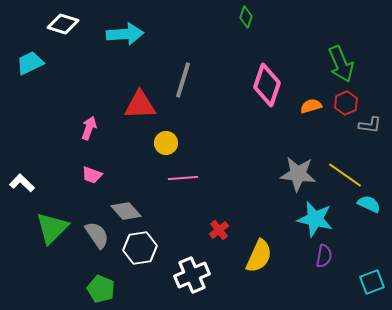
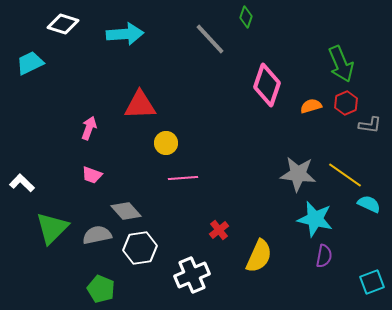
gray line: moved 27 px right, 41 px up; rotated 60 degrees counterclockwise
gray semicircle: rotated 68 degrees counterclockwise
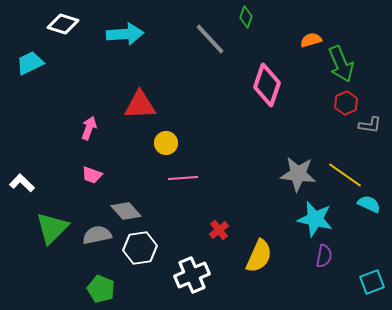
orange semicircle: moved 66 px up
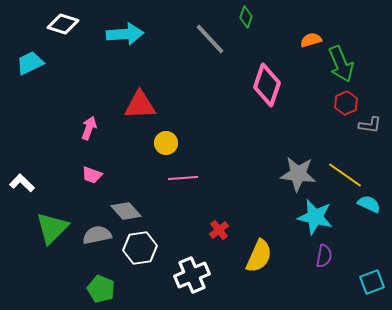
cyan star: moved 2 px up
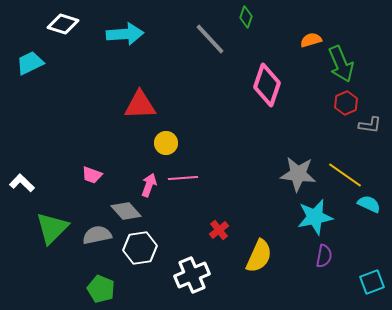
pink arrow: moved 60 px right, 57 px down
cyan star: rotated 24 degrees counterclockwise
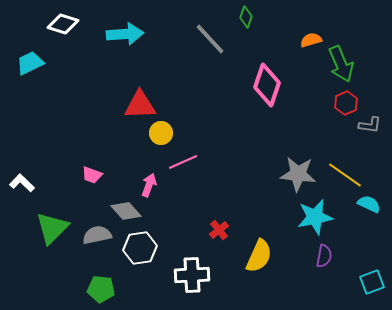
yellow circle: moved 5 px left, 10 px up
pink line: moved 16 px up; rotated 20 degrees counterclockwise
white cross: rotated 20 degrees clockwise
green pentagon: rotated 16 degrees counterclockwise
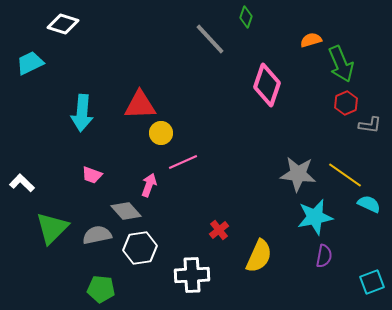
cyan arrow: moved 43 px left, 79 px down; rotated 99 degrees clockwise
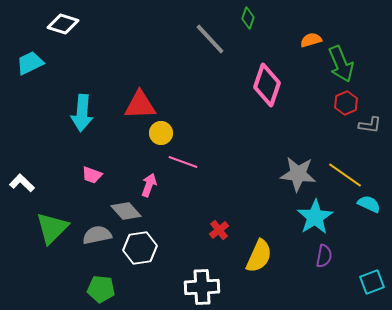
green diamond: moved 2 px right, 1 px down
pink line: rotated 44 degrees clockwise
cyan star: rotated 21 degrees counterclockwise
white cross: moved 10 px right, 12 px down
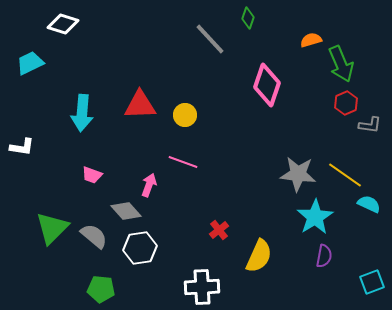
yellow circle: moved 24 px right, 18 px up
white L-shape: moved 36 px up; rotated 145 degrees clockwise
gray semicircle: moved 3 px left, 1 px down; rotated 52 degrees clockwise
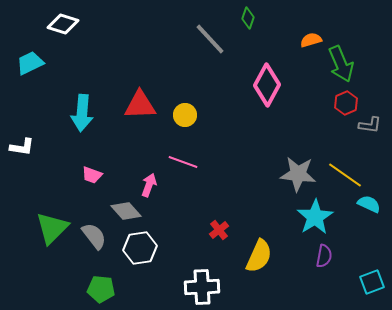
pink diamond: rotated 9 degrees clockwise
gray semicircle: rotated 12 degrees clockwise
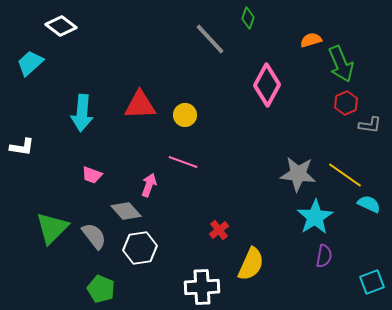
white diamond: moved 2 px left, 2 px down; rotated 20 degrees clockwise
cyan trapezoid: rotated 16 degrees counterclockwise
yellow semicircle: moved 8 px left, 8 px down
green pentagon: rotated 16 degrees clockwise
